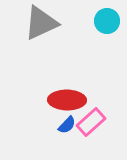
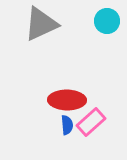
gray triangle: moved 1 px down
blue semicircle: rotated 48 degrees counterclockwise
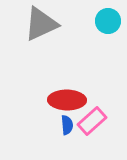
cyan circle: moved 1 px right
pink rectangle: moved 1 px right, 1 px up
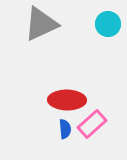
cyan circle: moved 3 px down
pink rectangle: moved 3 px down
blue semicircle: moved 2 px left, 4 px down
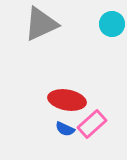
cyan circle: moved 4 px right
red ellipse: rotated 9 degrees clockwise
blue semicircle: rotated 120 degrees clockwise
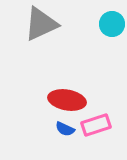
pink rectangle: moved 4 px right, 1 px down; rotated 24 degrees clockwise
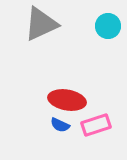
cyan circle: moved 4 px left, 2 px down
blue semicircle: moved 5 px left, 4 px up
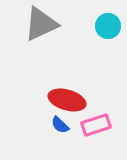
red ellipse: rotated 6 degrees clockwise
blue semicircle: rotated 18 degrees clockwise
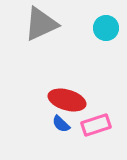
cyan circle: moved 2 px left, 2 px down
blue semicircle: moved 1 px right, 1 px up
